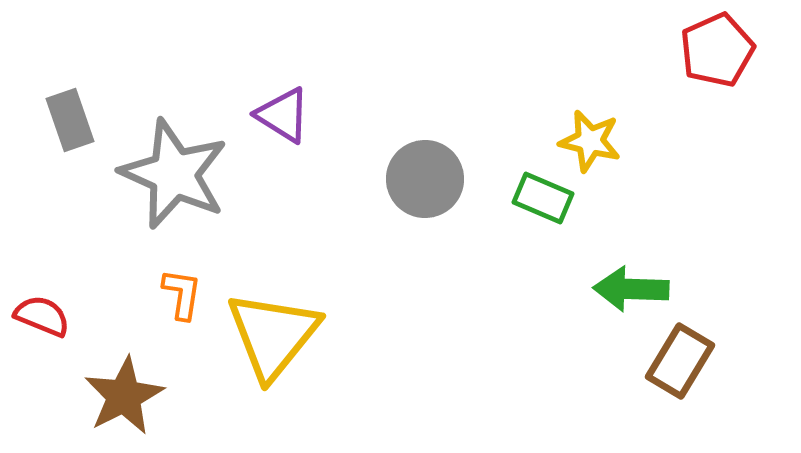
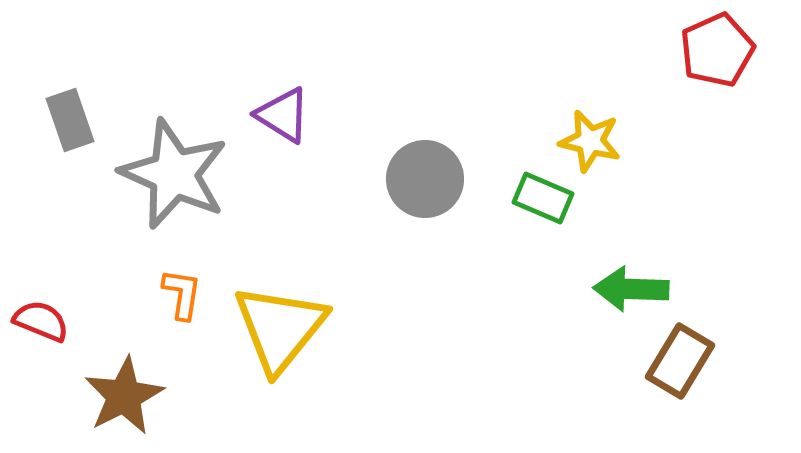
red semicircle: moved 1 px left, 5 px down
yellow triangle: moved 7 px right, 7 px up
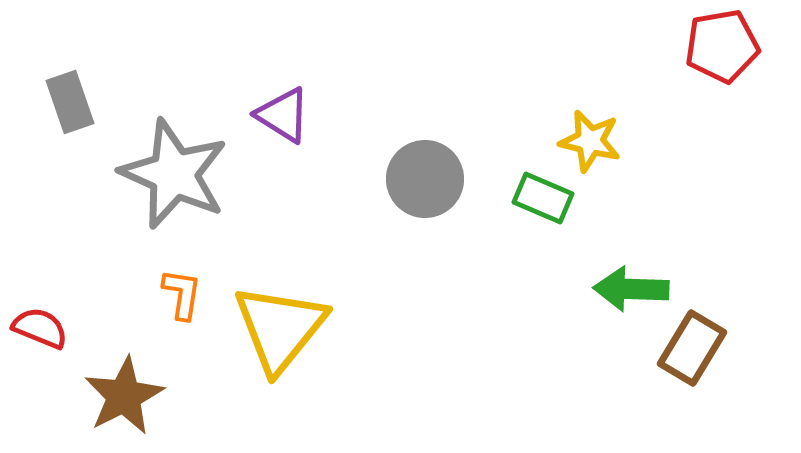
red pentagon: moved 5 px right, 4 px up; rotated 14 degrees clockwise
gray rectangle: moved 18 px up
red semicircle: moved 1 px left, 7 px down
brown rectangle: moved 12 px right, 13 px up
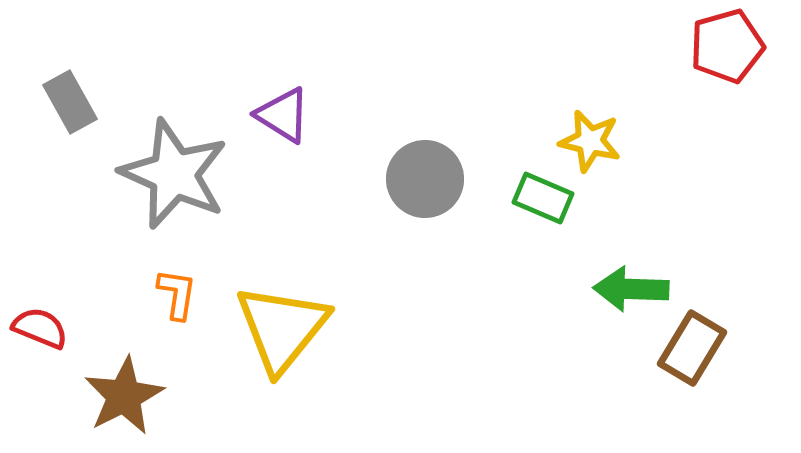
red pentagon: moved 5 px right; rotated 6 degrees counterclockwise
gray rectangle: rotated 10 degrees counterclockwise
orange L-shape: moved 5 px left
yellow triangle: moved 2 px right
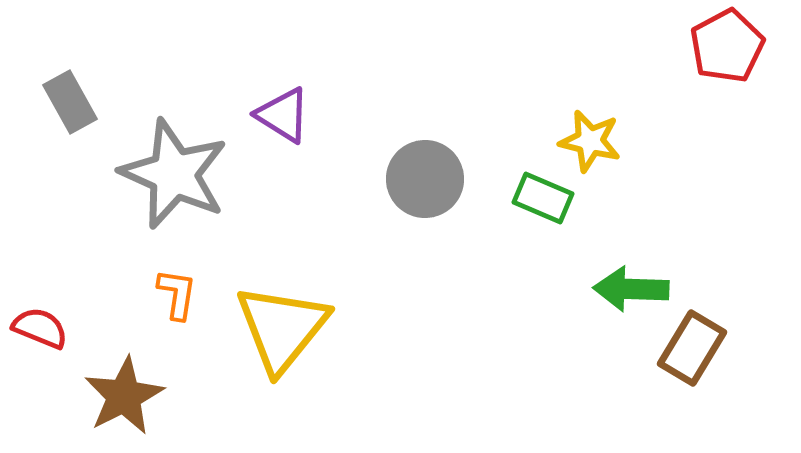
red pentagon: rotated 12 degrees counterclockwise
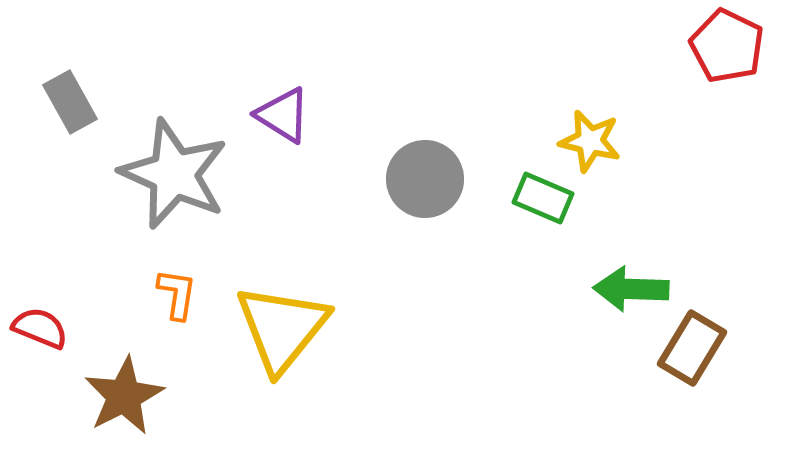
red pentagon: rotated 18 degrees counterclockwise
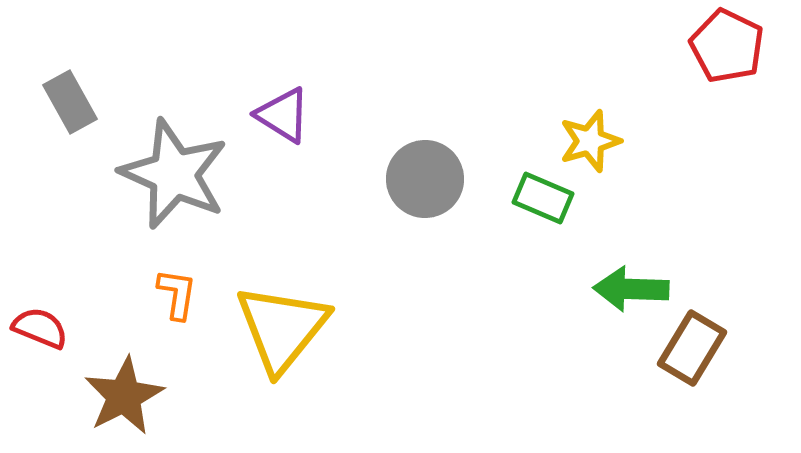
yellow star: rotated 30 degrees counterclockwise
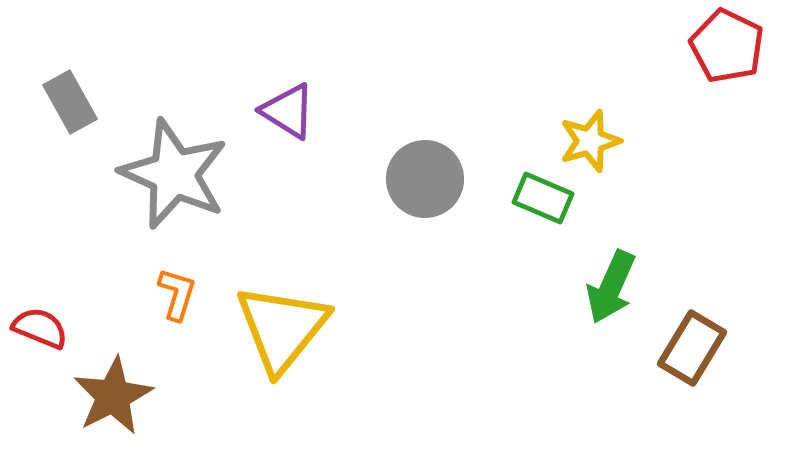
purple triangle: moved 5 px right, 4 px up
green arrow: moved 20 px left, 2 px up; rotated 68 degrees counterclockwise
orange L-shape: rotated 8 degrees clockwise
brown star: moved 11 px left
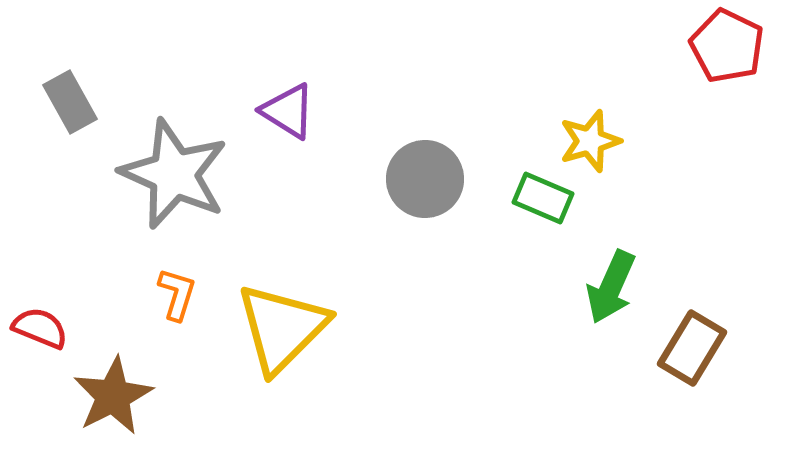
yellow triangle: rotated 6 degrees clockwise
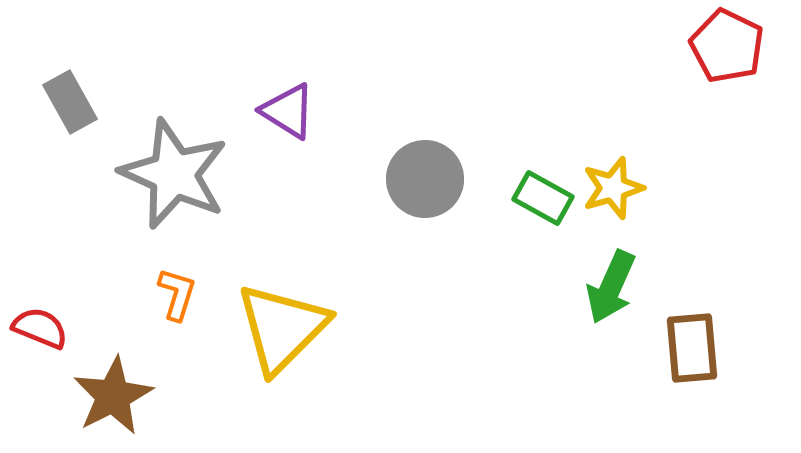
yellow star: moved 23 px right, 47 px down
green rectangle: rotated 6 degrees clockwise
brown rectangle: rotated 36 degrees counterclockwise
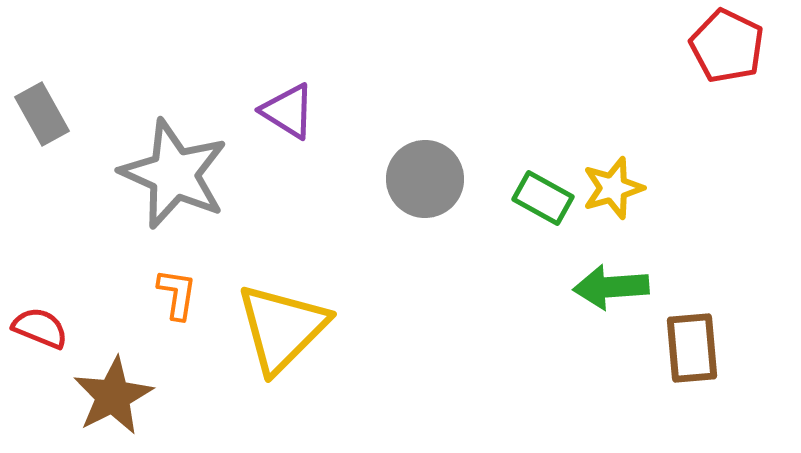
gray rectangle: moved 28 px left, 12 px down
green arrow: rotated 62 degrees clockwise
orange L-shape: rotated 8 degrees counterclockwise
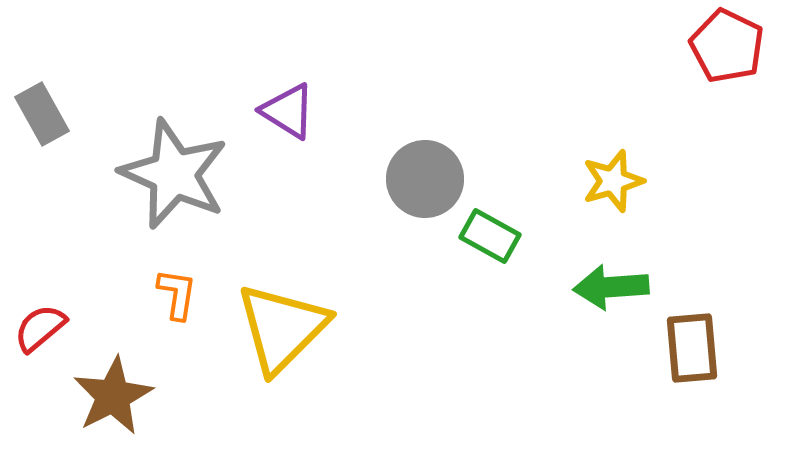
yellow star: moved 7 px up
green rectangle: moved 53 px left, 38 px down
red semicircle: rotated 62 degrees counterclockwise
